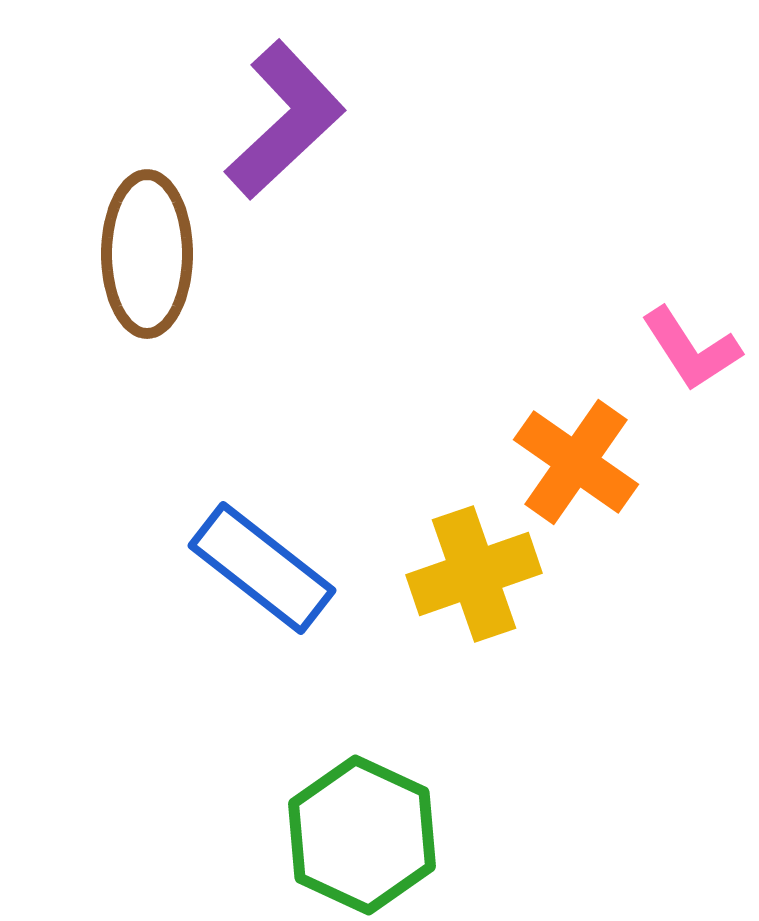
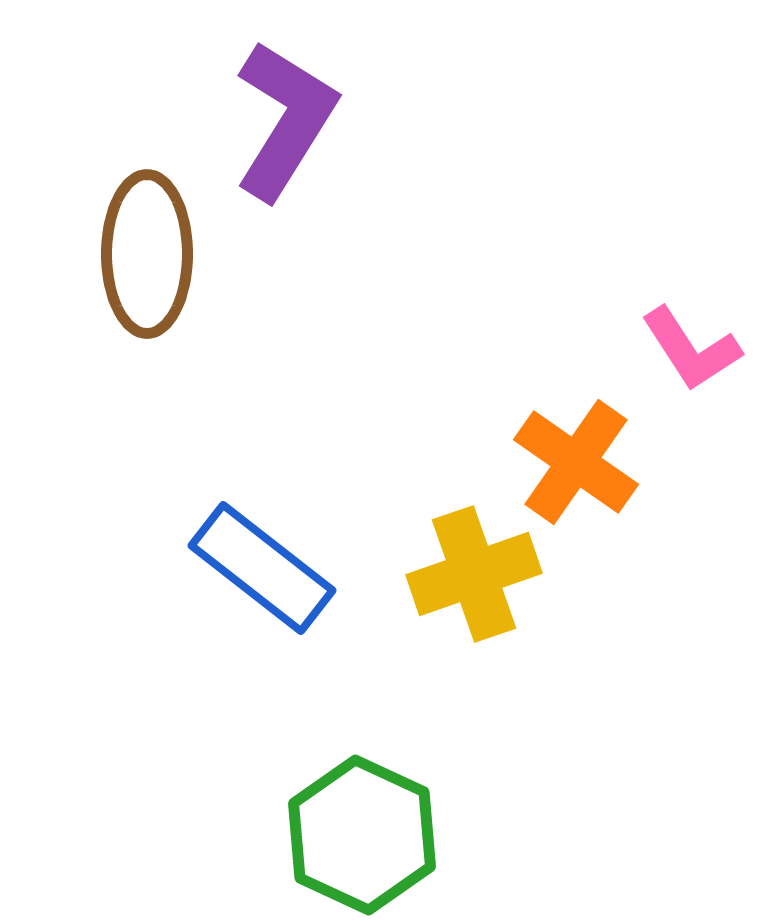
purple L-shape: rotated 15 degrees counterclockwise
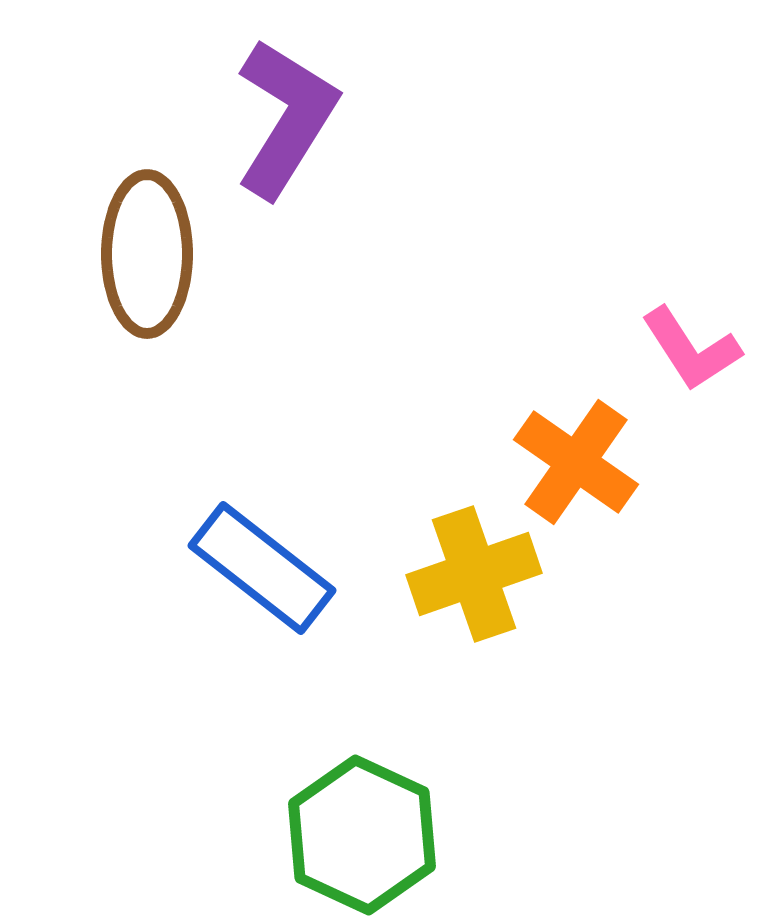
purple L-shape: moved 1 px right, 2 px up
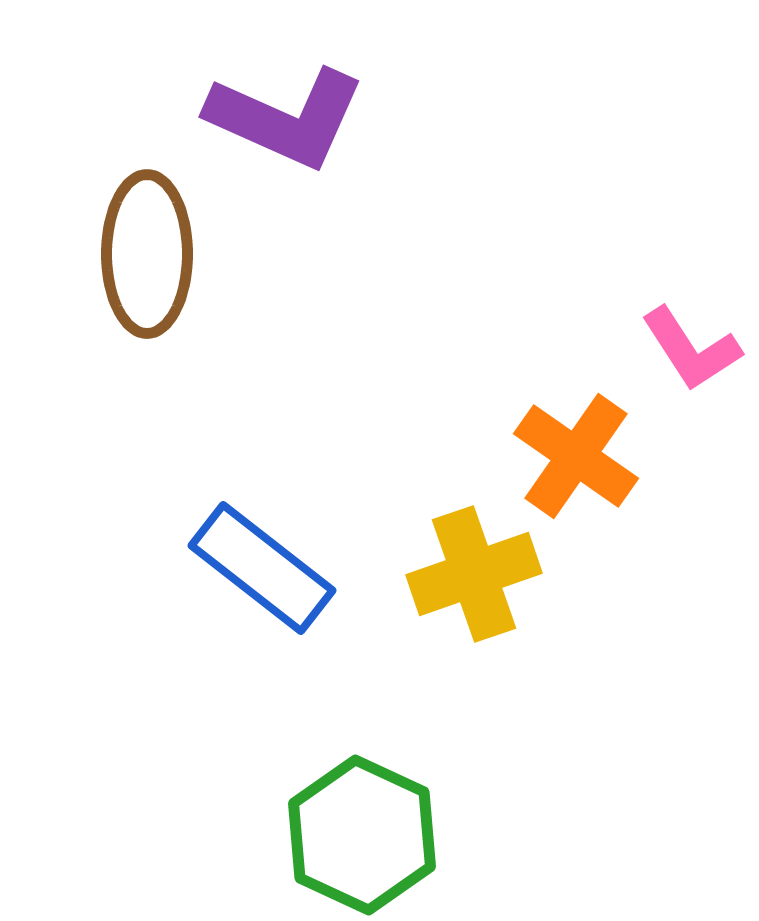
purple L-shape: rotated 82 degrees clockwise
orange cross: moved 6 px up
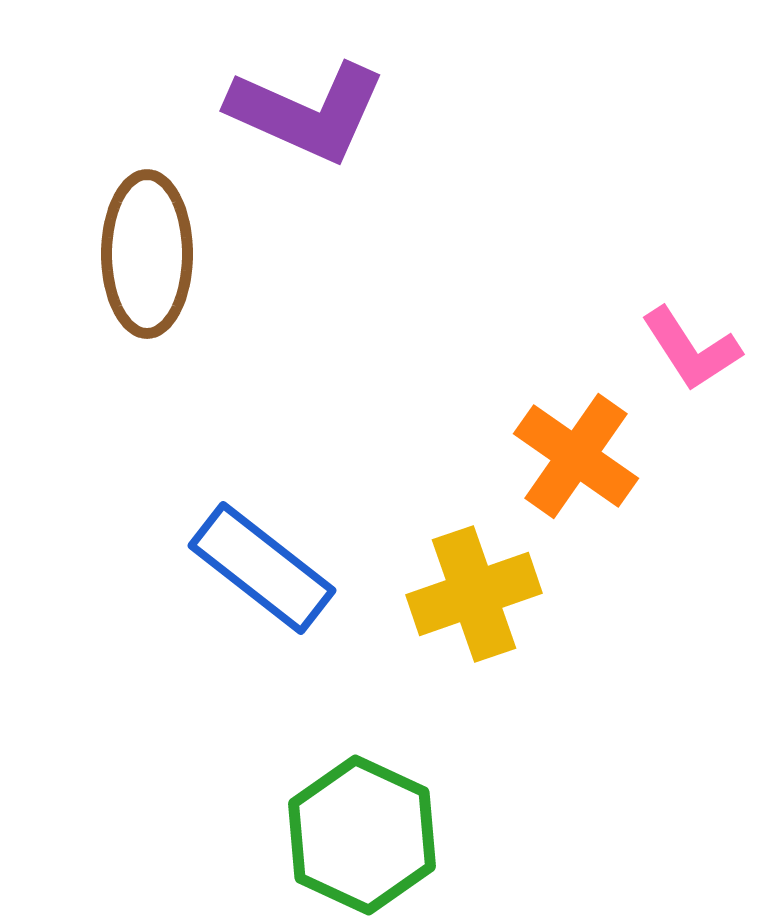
purple L-shape: moved 21 px right, 6 px up
yellow cross: moved 20 px down
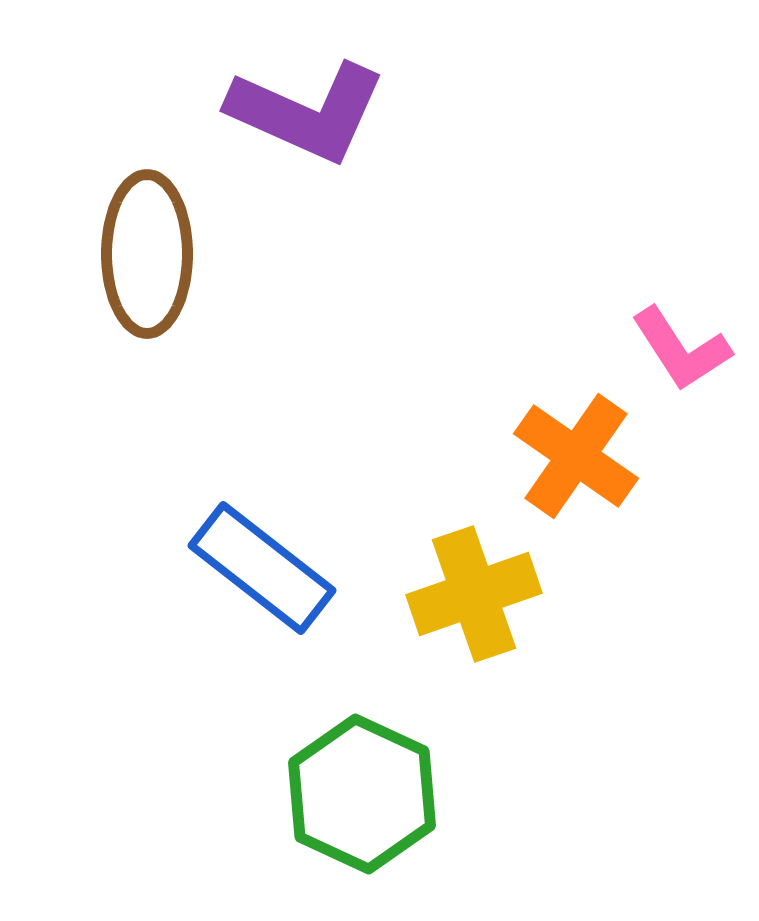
pink L-shape: moved 10 px left
green hexagon: moved 41 px up
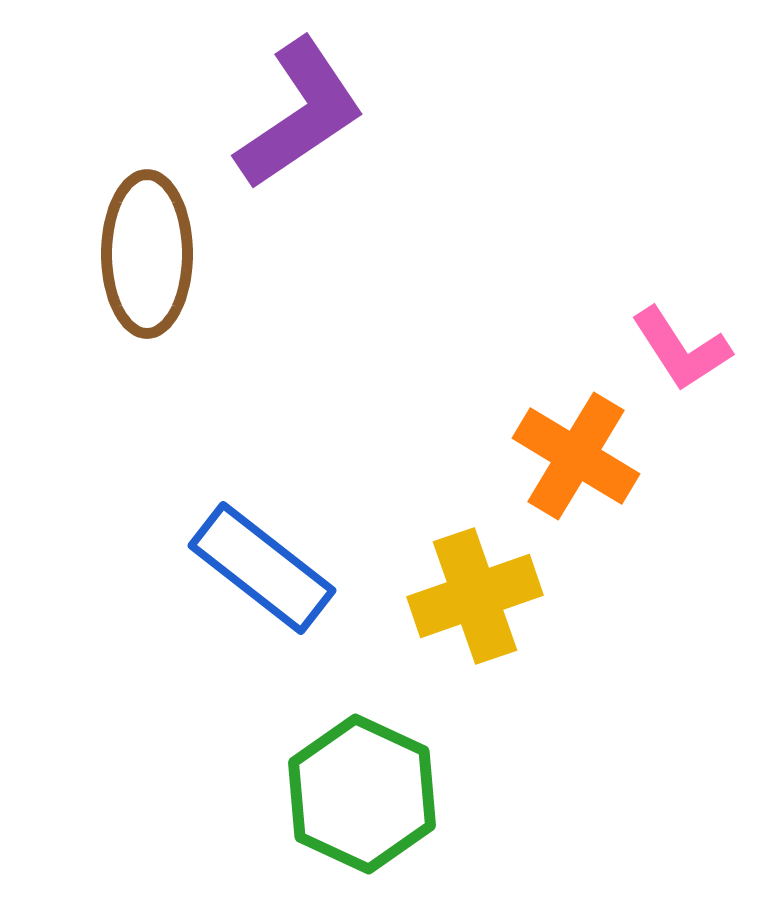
purple L-shape: moved 7 px left, 2 px down; rotated 58 degrees counterclockwise
orange cross: rotated 4 degrees counterclockwise
yellow cross: moved 1 px right, 2 px down
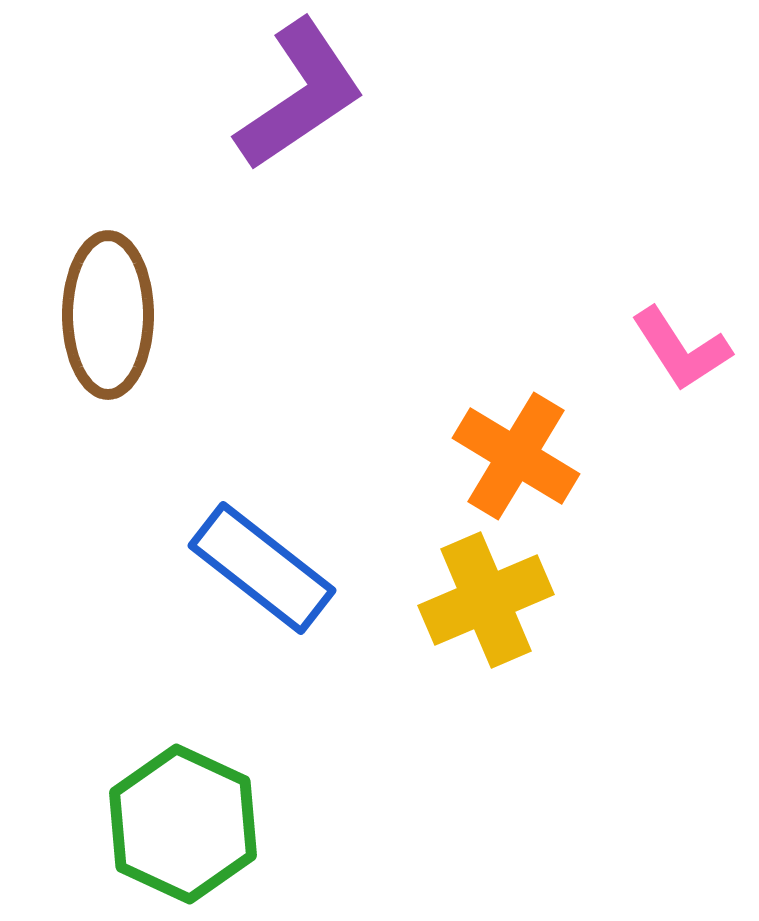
purple L-shape: moved 19 px up
brown ellipse: moved 39 px left, 61 px down
orange cross: moved 60 px left
yellow cross: moved 11 px right, 4 px down; rotated 4 degrees counterclockwise
green hexagon: moved 179 px left, 30 px down
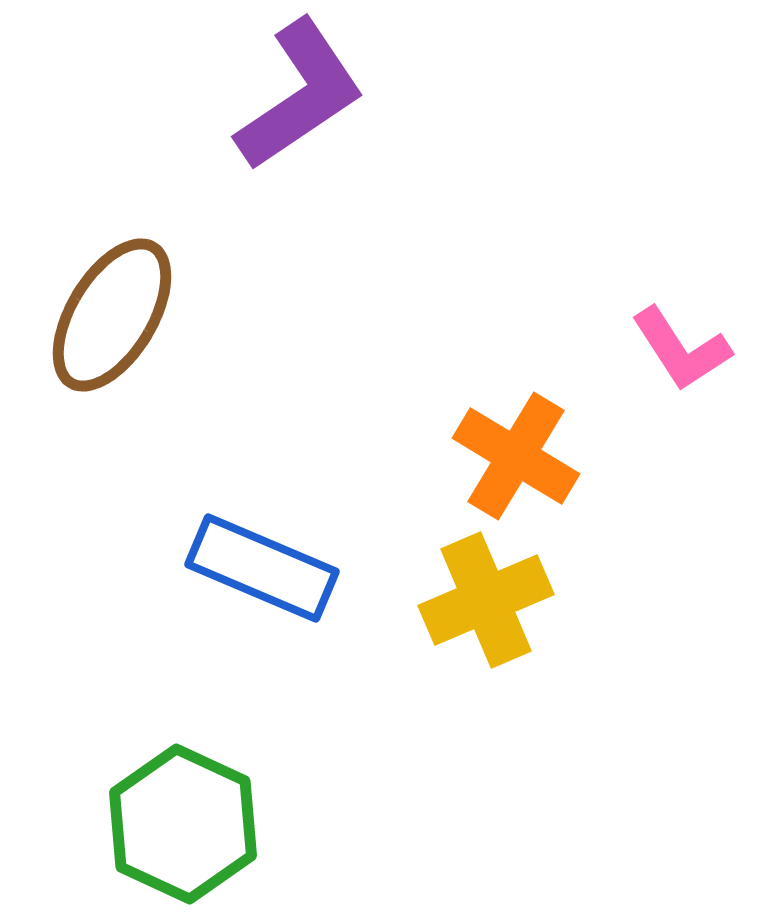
brown ellipse: moved 4 px right; rotated 31 degrees clockwise
blue rectangle: rotated 15 degrees counterclockwise
